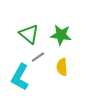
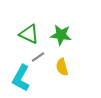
green triangle: rotated 15 degrees counterclockwise
yellow semicircle: rotated 12 degrees counterclockwise
cyan L-shape: moved 1 px right, 1 px down
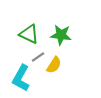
yellow semicircle: moved 8 px left, 2 px up; rotated 132 degrees counterclockwise
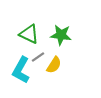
cyan L-shape: moved 8 px up
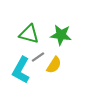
green triangle: rotated 10 degrees counterclockwise
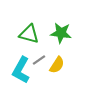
green star: moved 2 px up
gray line: moved 1 px right, 3 px down
yellow semicircle: moved 3 px right
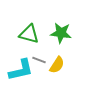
gray line: rotated 56 degrees clockwise
cyan L-shape: rotated 132 degrees counterclockwise
